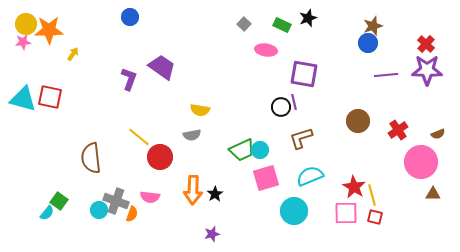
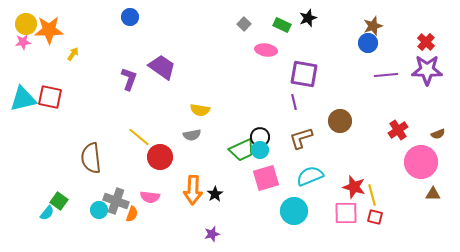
red cross at (426, 44): moved 2 px up
cyan triangle at (23, 99): rotated 28 degrees counterclockwise
black circle at (281, 107): moved 21 px left, 30 px down
brown circle at (358, 121): moved 18 px left
red star at (354, 187): rotated 15 degrees counterclockwise
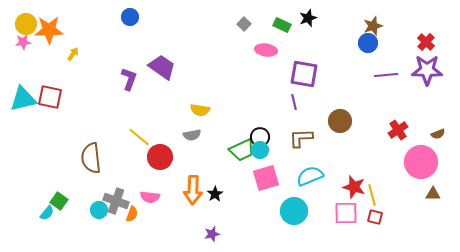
brown L-shape at (301, 138): rotated 15 degrees clockwise
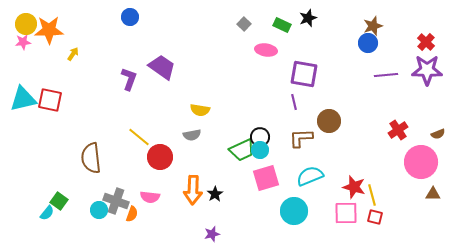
red square at (50, 97): moved 3 px down
brown circle at (340, 121): moved 11 px left
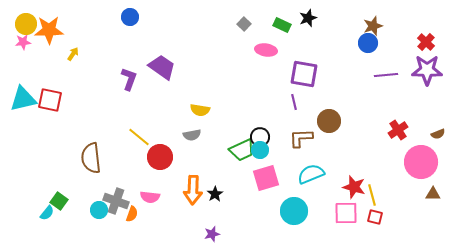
cyan semicircle at (310, 176): moved 1 px right, 2 px up
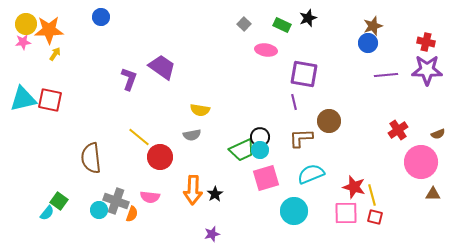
blue circle at (130, 17): moved 29 px left
red cross at (426, 42): rotated 30 degrees counterclockwise
yellow arrow at (73, 54): moved 18 px left
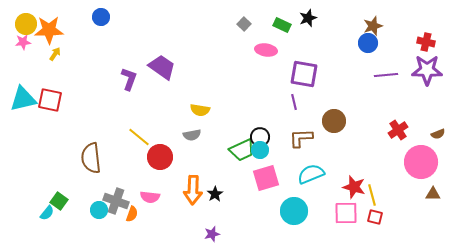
brown circle at (329, 121): moved 5 px right
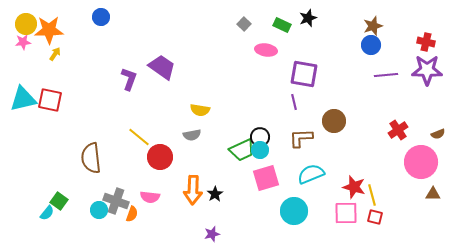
blue circle at (368, 43): moved 3 px right, 2 px down
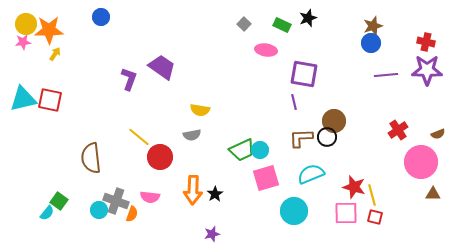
blue circle at (371, 45): moved 2 px up
black circle at (260, 137): moved 67 px right
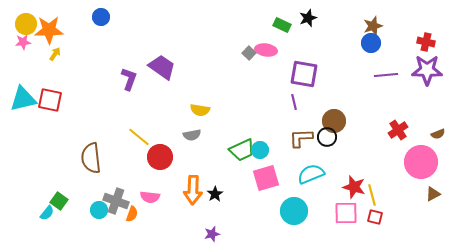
gray square at (244, 24): moved 5 px right, 29 px down
brown triangle at (433, 194): rotated 28 degrees counterclockwise
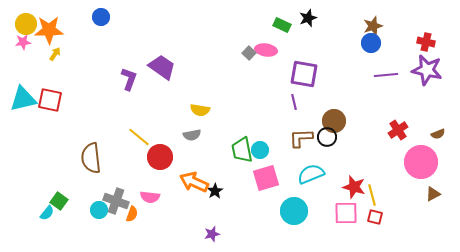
purple star at (427, 70): rotated 12 degrees clockwise
green trapezoid at (242, 150): rotated 104 degrees clockwise
orange arrow at (193, 190): moved 1 px right, 8 px up; rotated 112 degrees clockwise
black star at (215, 194): moved 3 px up
